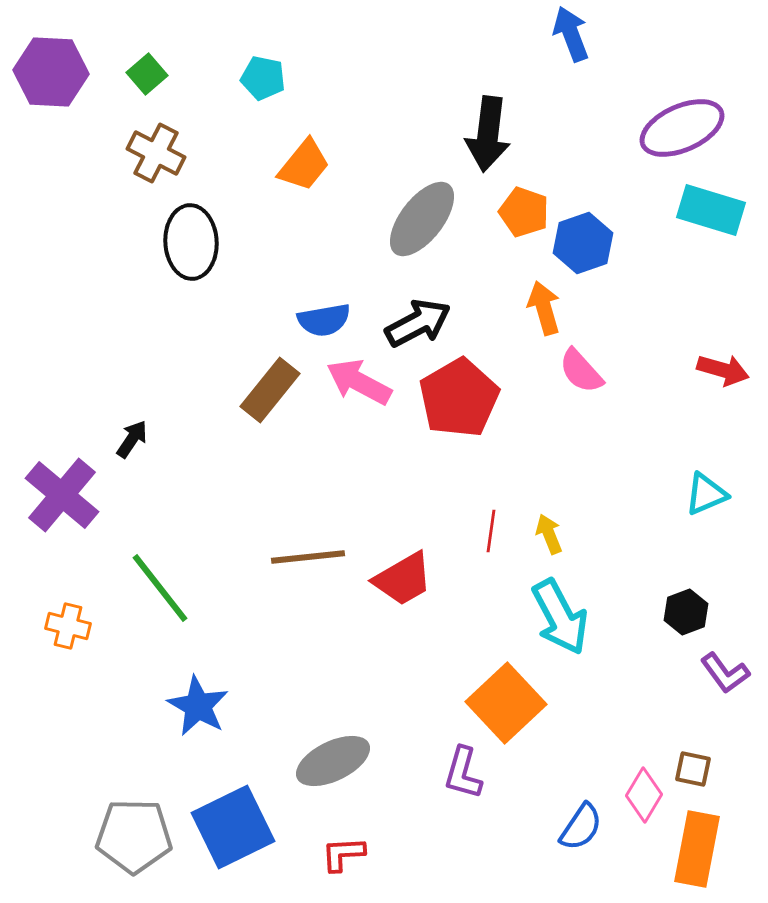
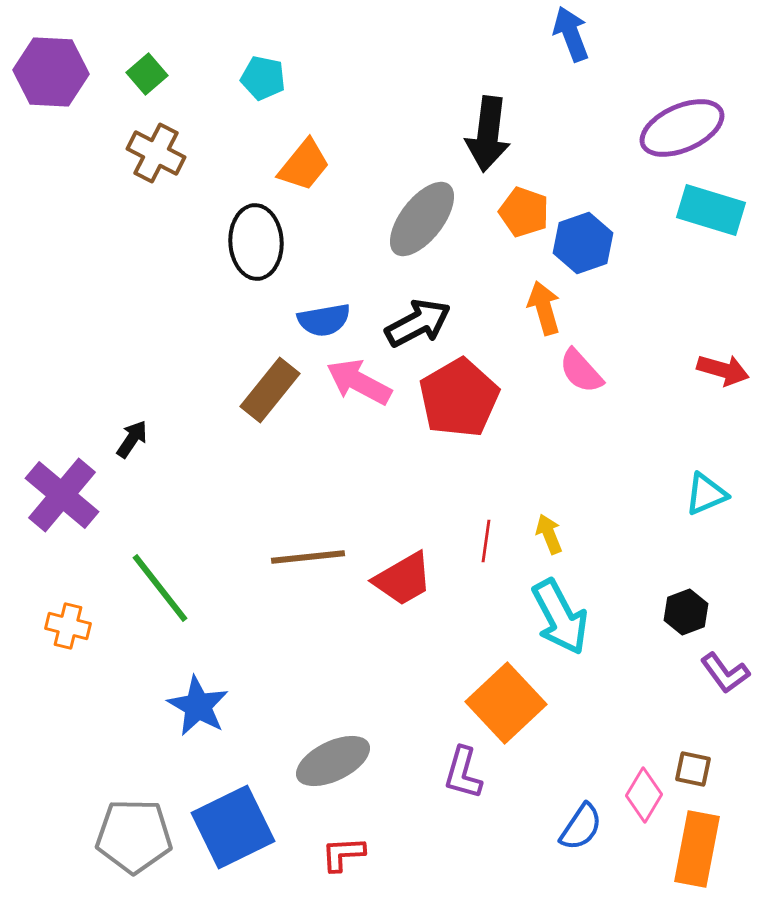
black ellipse at (191, 242): moved 65 px right
red line at (491, 531): moved 5 px left, 10 px down
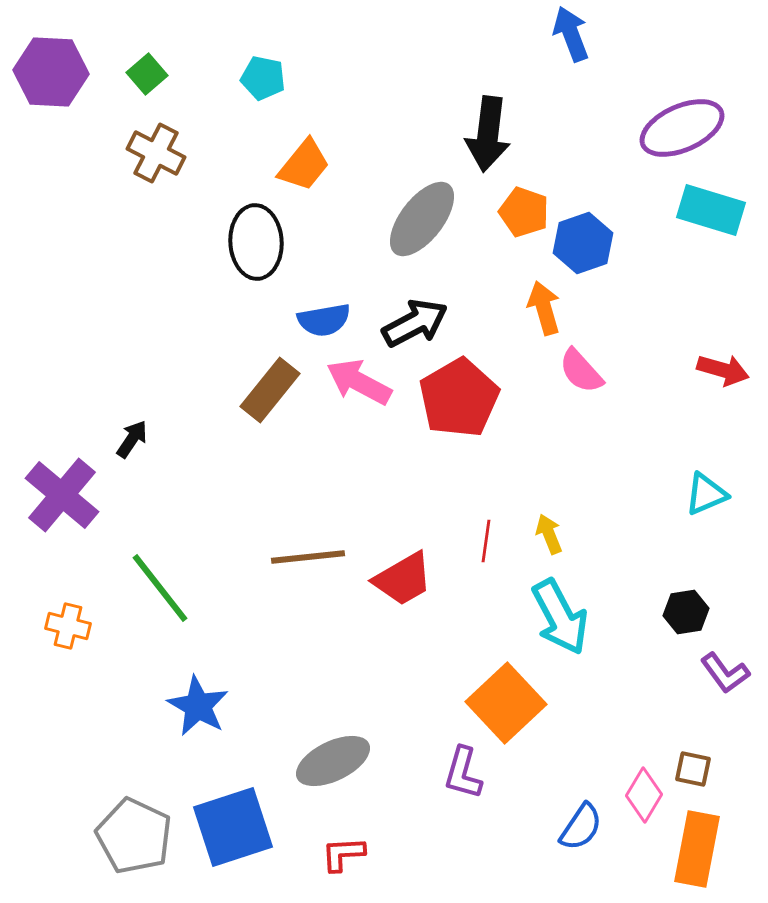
black arrow at (418, 323): moved 3 px left
black hexagon at (686, 612): rotated 12 degrees clockwise
blue square at (233, 827): rotated 8 degrees clockwise
gray pentagon at (134, 836): rotated 24 degrees clockwise
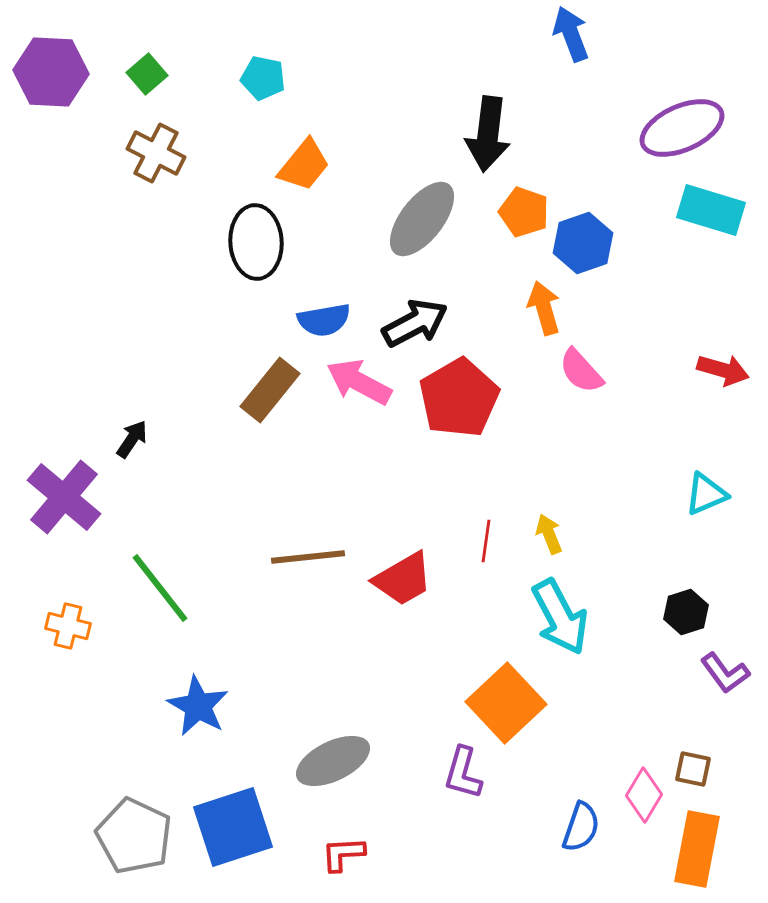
purple cross at (62, 495): moved 2 px right, 2 px down
black hexagon at (686, 612): rotated 9 degrees counterclockwise
blue semicircle at (581, 827): rotated 15 degrees counterclockwise
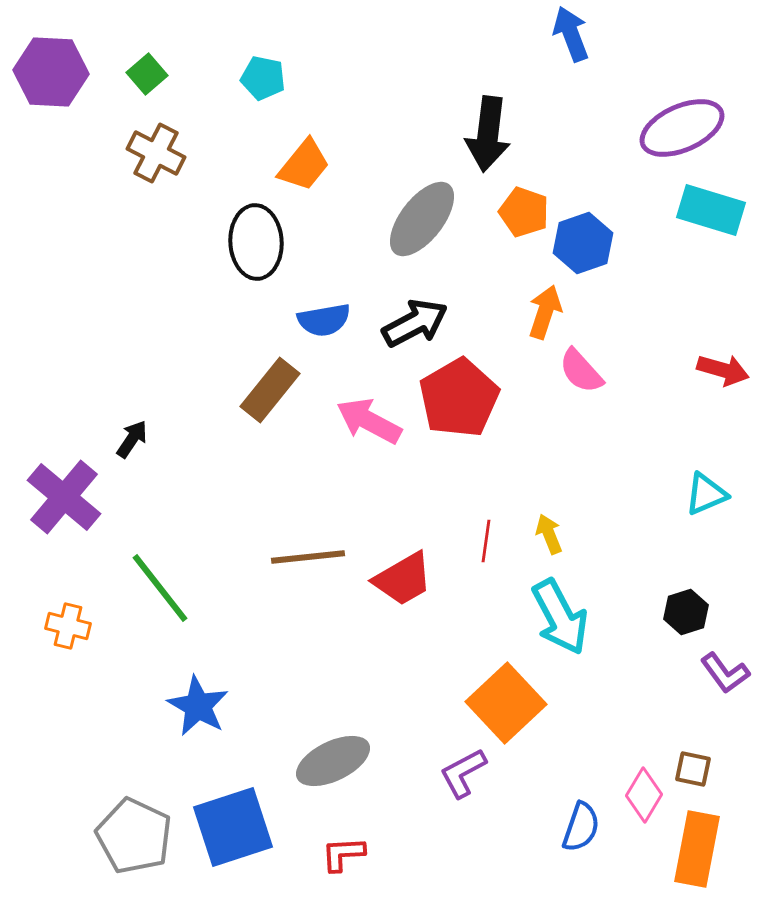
orange arrow at (544, 308): moved 1 px right, 4 px down; rotated 34 degrees clockwise
pink arrow at (359, 382): moved 10 px right, 39 px down
purple L-shape at (463, 773): rotated 46 degrees clockwise
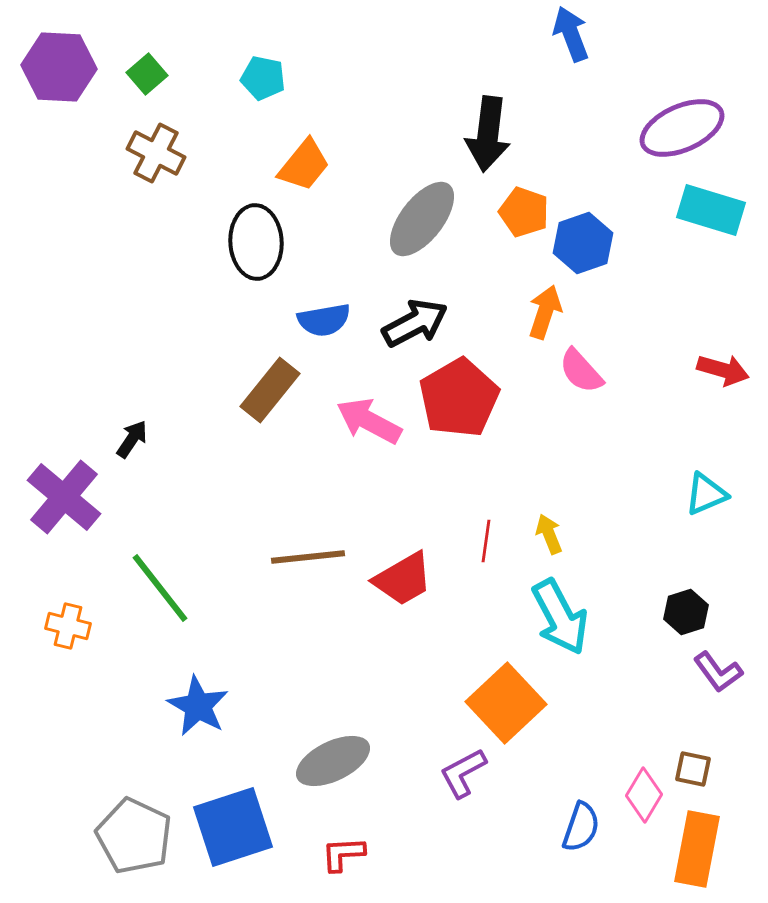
purple hexagon at (51, 72): moved 8 px right, 5 px up
purple L-shape at (725, 673): moved 7 px left, 1 px up
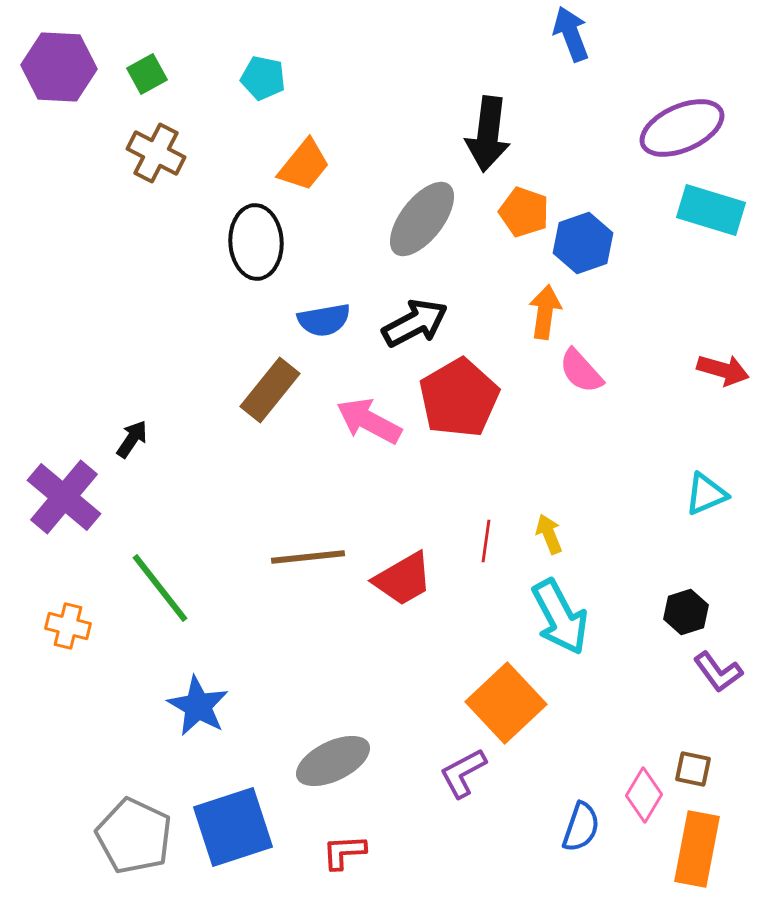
green square at (147, 74): rotated 12 degrees clockwise
orange arrow at (545, 312): rotated 10 degrees counterclockwise
red L-shape at (343, 854): moved 1 px right, 2 px up
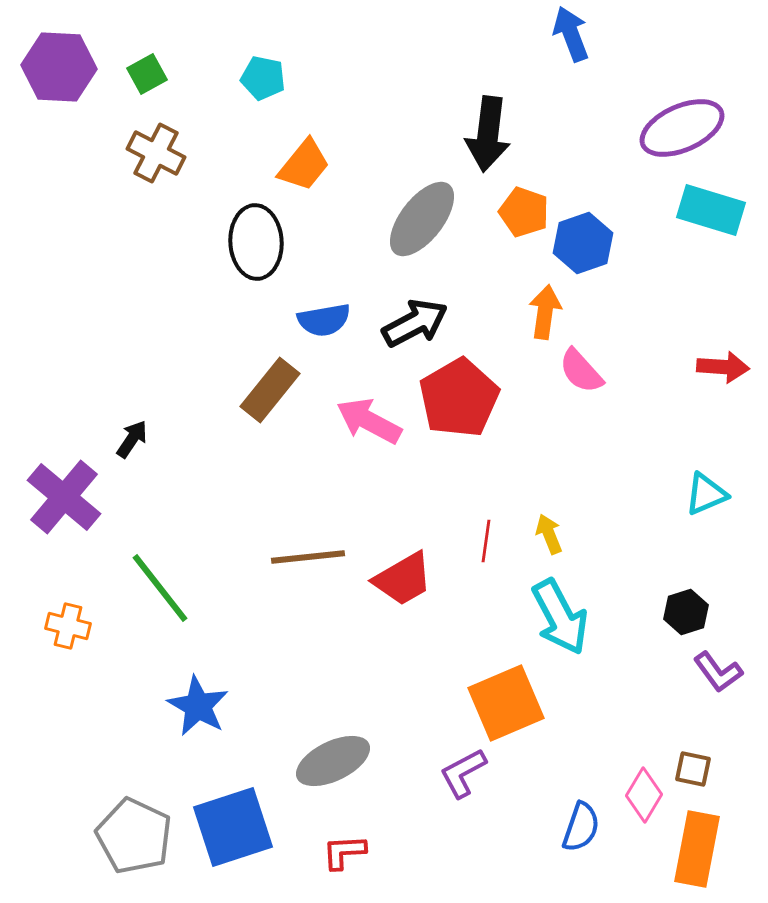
red arrow at (723, 370): moved 3 px up; rotated 12 degrees counterclockwise
orange square at (506, 703): rotated 20 degrees clockwise
